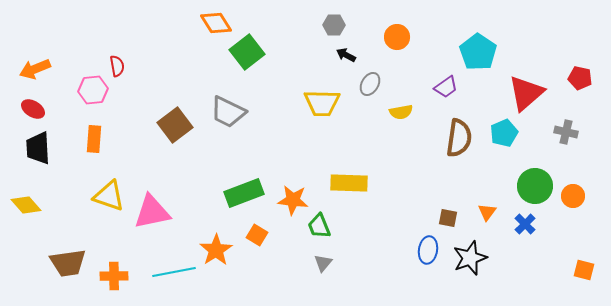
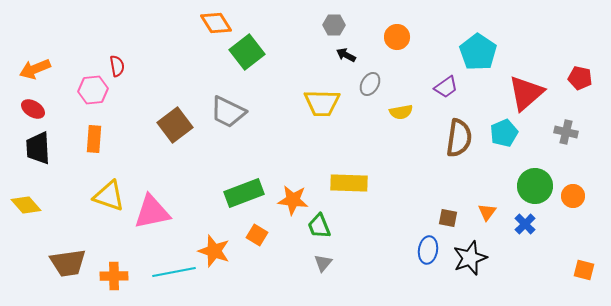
orange star at (216, 250): moved 2 px left, 1 px down; rotated 20 degrees counterclockwise
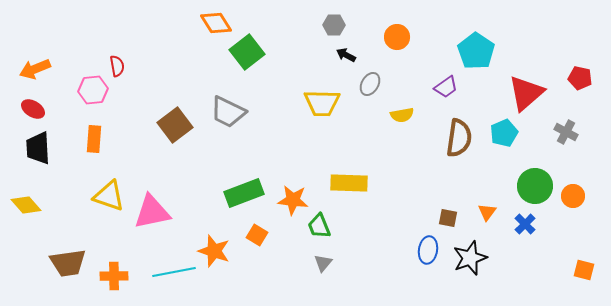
cyan pentagon at (478, 52): moved 2 px left, 1 px up
yellow semicircle at (401, 112): moved 1 px right, 3 px down
gray cross at (566, 132): rotated 15 degrees clockwise
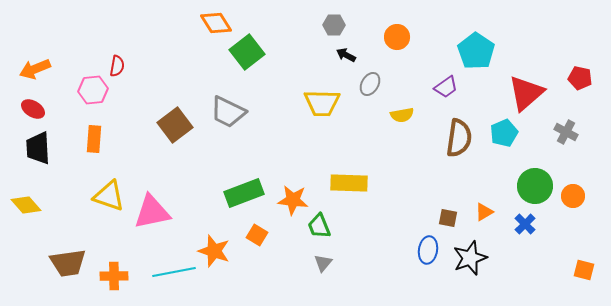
red semicircle at (117, 66): rotated 20 degrees clockwise
orange triangle at (487, 212): moved 3 px left; rotated 24 degrees clockwise
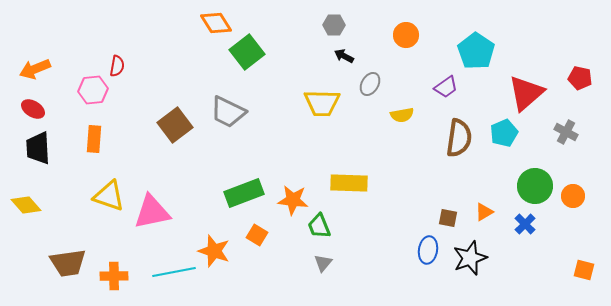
orange circle at (397, 37): moved 9 px right, 2 px up
black arrow at (346, 55): moved 2 px left, 1 px down
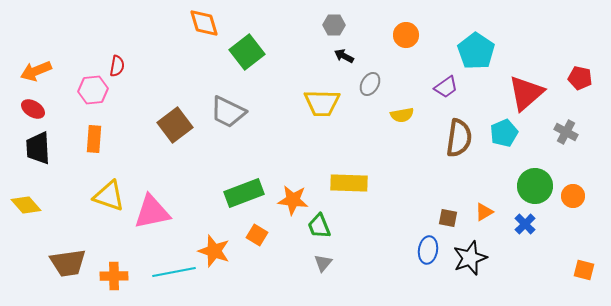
orange diamond at (216, 23): moved 12 px left; rotated 16 degrees clockwise
orange arrow at (35, 69): moved 1 px right, 2 px down
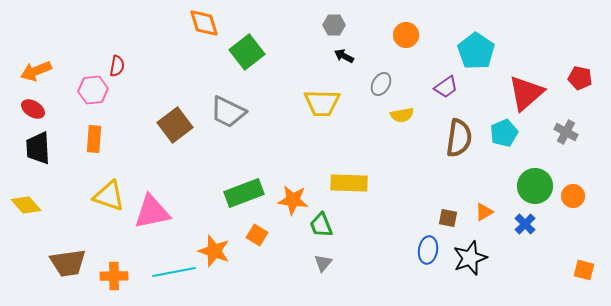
gray ellipse at (370, 84): moved 11 px right
green trapezoid at (319, 226): moved 2 px right, 1 px up
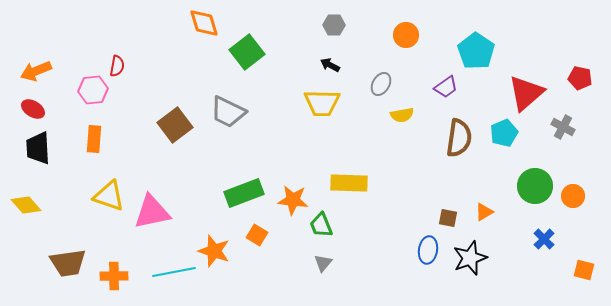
black arrow at (344, 56): moved 14 px left, 9 px down
gray cross at (566, 132): moved 3 px left, 5 px up
blue cross at (525, 224): moved 19 px right, 15 px down
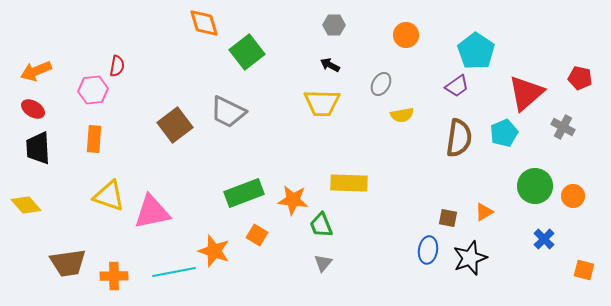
purple trapezoid at (446, 87): moved 11 px right, 1 px up
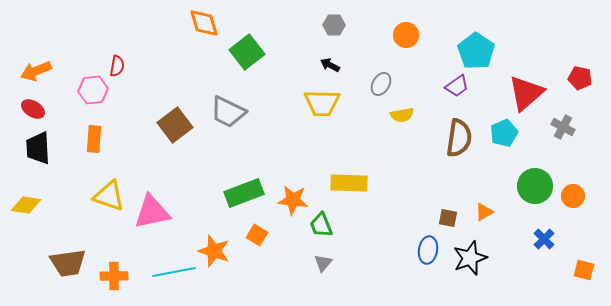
yellow diamond at (26, 205): rotated 40 degrees counterclockwise
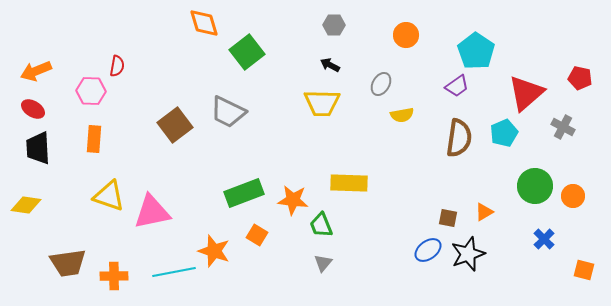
pink hexagon at (93, 90): moved 2 px left, 1 px down; rotated 8 degrees clockwise
blue ellipse at (428, 250): rotated 44 degrees clockwise
black star at (470, 258): moved 2 px left, 4 px up
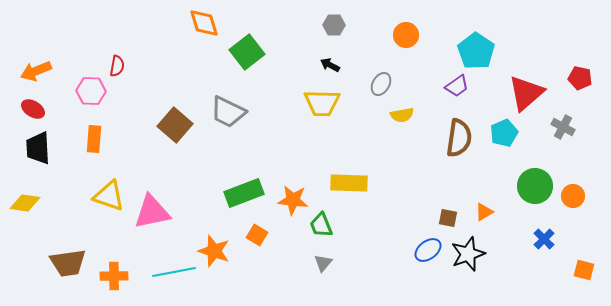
brown square at (175, 125): rotated 12 degrees counterclockwise
yellow diamond at (26, 205): moved 1 px left, 2 px up
